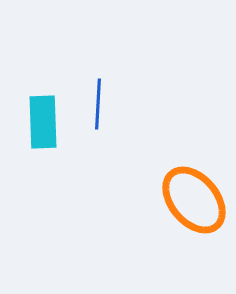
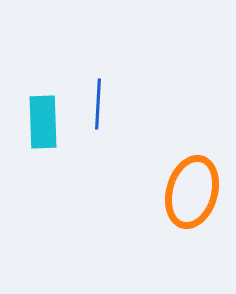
orange ellipse: moved 2 px left, 8 px up; rotated 56 degrees clockwise
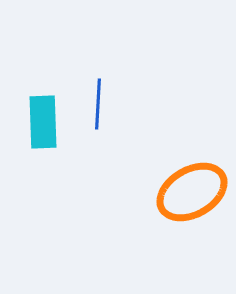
orange ellipse: rotated 44 degrees clockwise
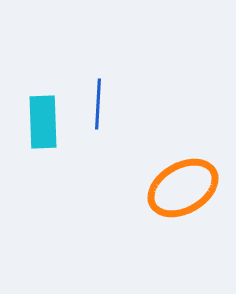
orange ellipse: moved 9 px left, 4 px up
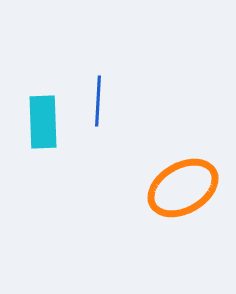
blue line: moved 3 px up
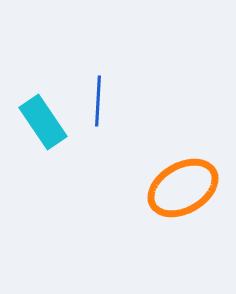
cyan rectangle: rotated 32 degrees counterclockwise
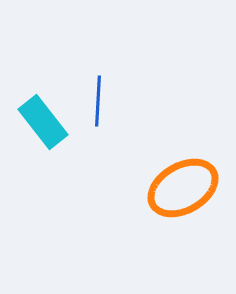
cyan rectangle: rotated 4 degrees counterclockwise
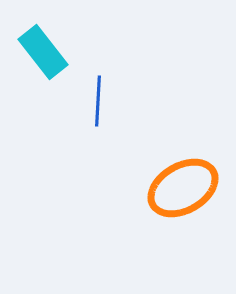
cyan rectangle: moved 70 px up
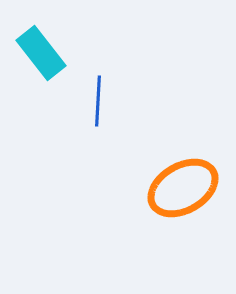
cyan rectangle: moved 2 px left, 1 px down
